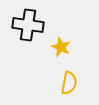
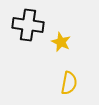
yellow star: moved 5 px up
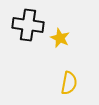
yellow star: moved 1 px left, 4 px up
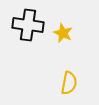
yellow star: moved 3 px right, 5 px up
